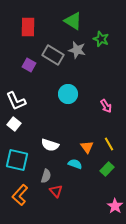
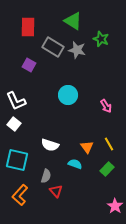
gray rectangle: moved 8 px up
cyan circle: moved 1 px down
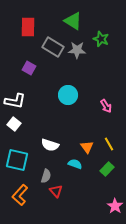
gray star: rotated 12 degrees counterclockwise
purple square: moved 3 px down
white L-shape: moved 1 px left; rotated 55 degrees counterclockwise
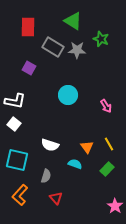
red triangle: moved 7 px down
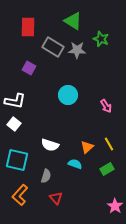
orange triangle: rotated 24 degrees clockwise
green rectangle: rotated 16 degrees clockwise
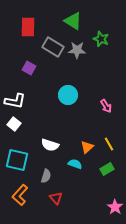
pink star: moved 1 px down
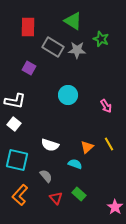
green rectangle: moved 28 px left, 25 px down; rotated 72 degrees clockwise
gray semicircle: rotated 56 degrees counterclockwise
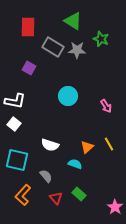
cyan circle: moved 1 px down
orange L-shape: moved 3 px right
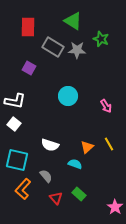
orange L-shape: moved 6 px up
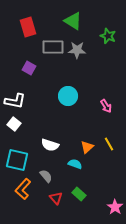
red rectangle: rotated 18 degrees counterclockwise
green star: moved 7 px right, 3 px up
gray rectangle: rotated 30 degrees counterclockwise
